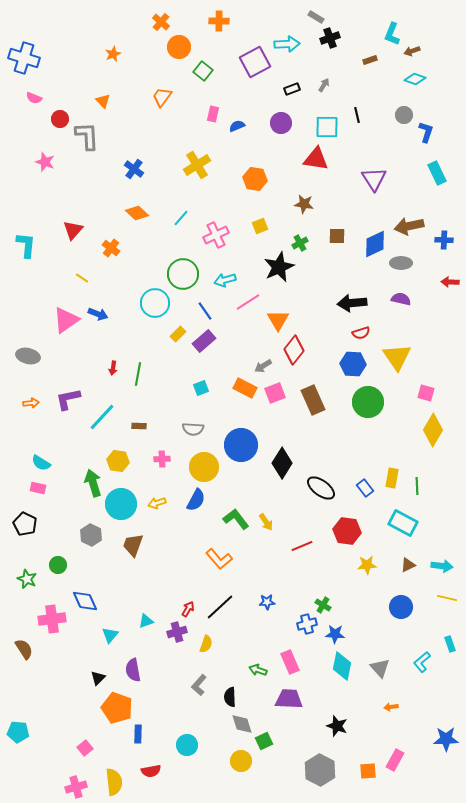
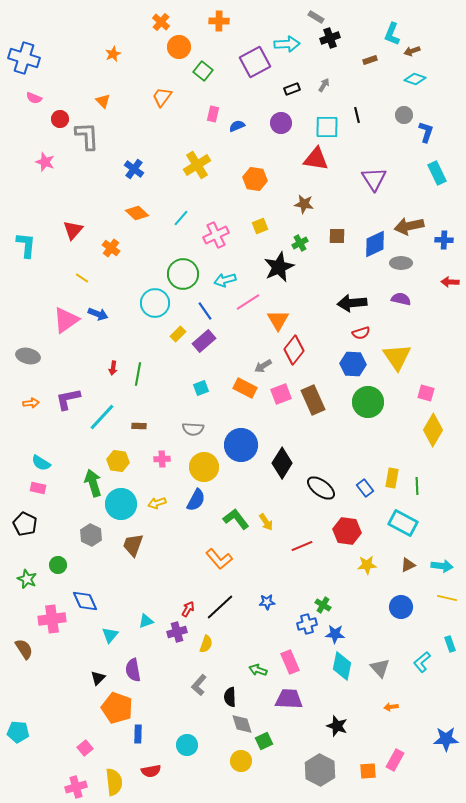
pink square at (275, 393): moved 6 px right, 1 px down
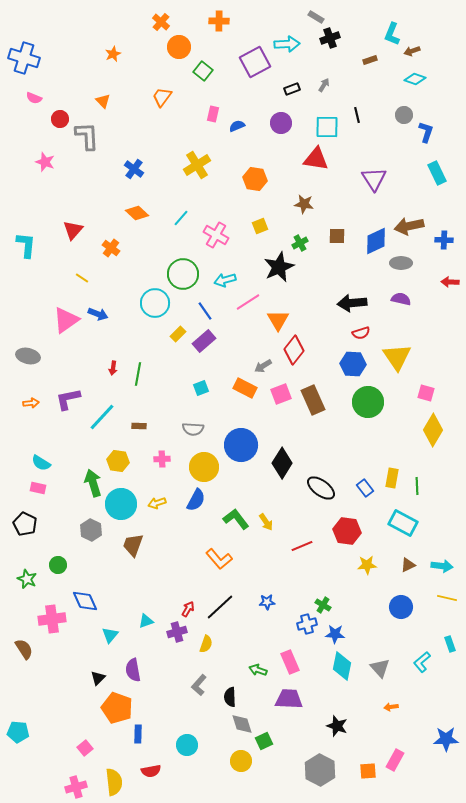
pink cross at (216, 235): rotated 35 degrees counterclockwise
blue diamond at (375, 244): moved 1 px right, 3 px up
gray hexagon at (91, 535): moved 5 px up
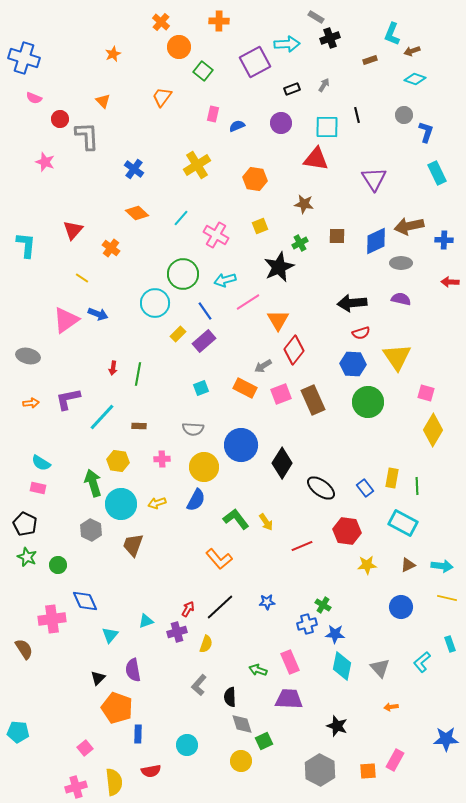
green star at (27, 579): moved 22 px up
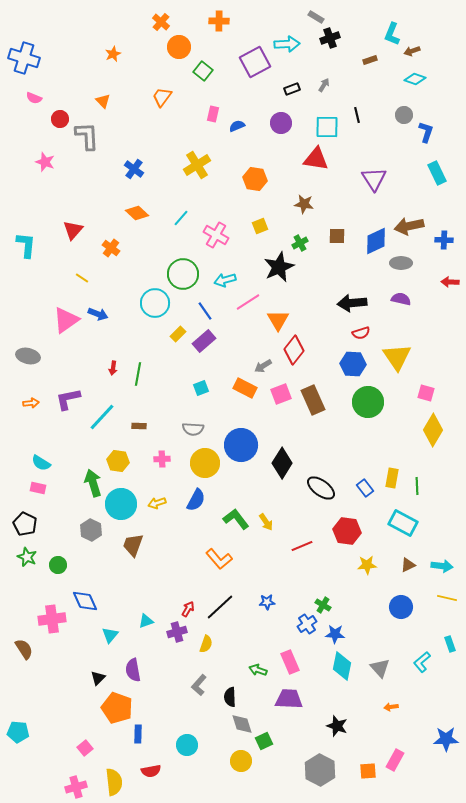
yellow circle at (204, 467): moved 1 px right, 4 px up
blue cross at (307, 624): rotated 18 degrees counterclockwise
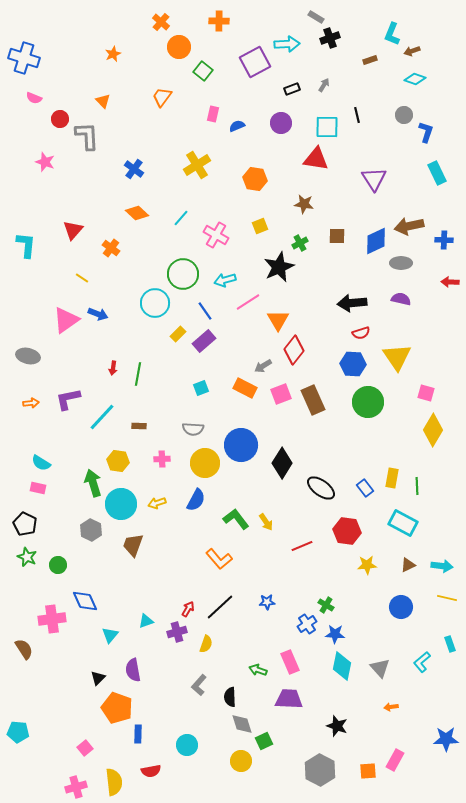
green cross at (323, 605): moved 3 px right
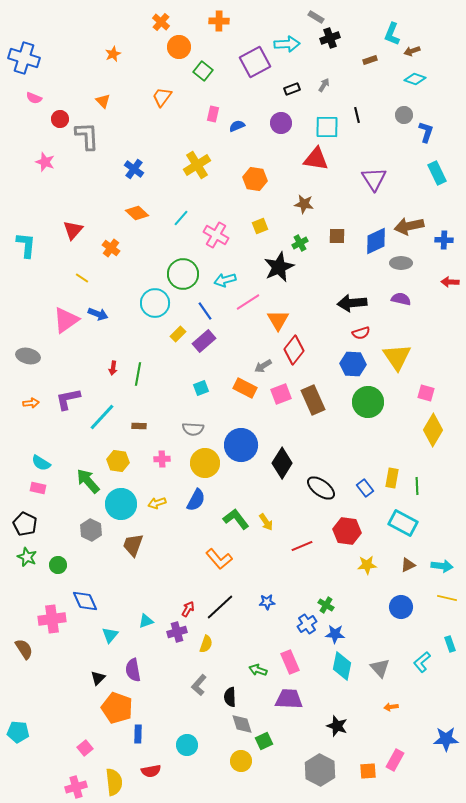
green arrow at (93, 483): moved 5 px left, 2 px up; rotated 24 degrees counterclockwise
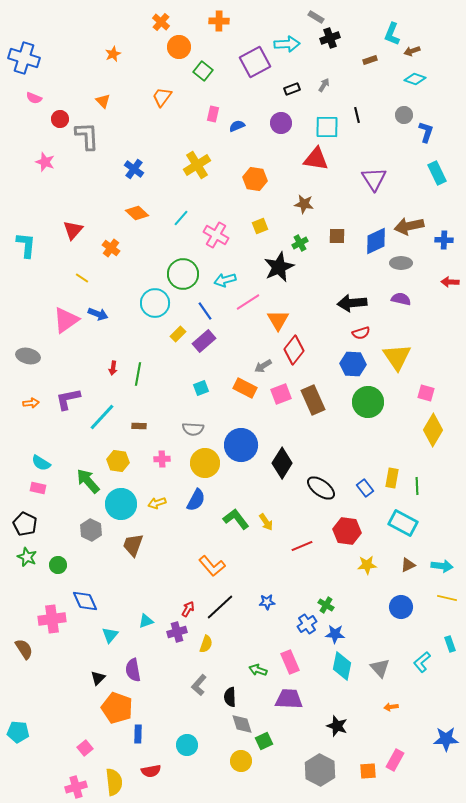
orange L-shape at (219, 559): moved 7 px left, 7 px down
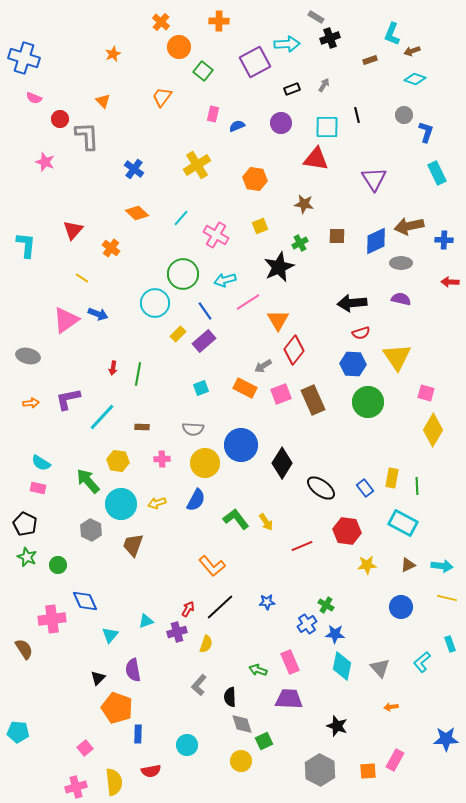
brown rectangle at (139, 426): moved 3 px right, 1 px down
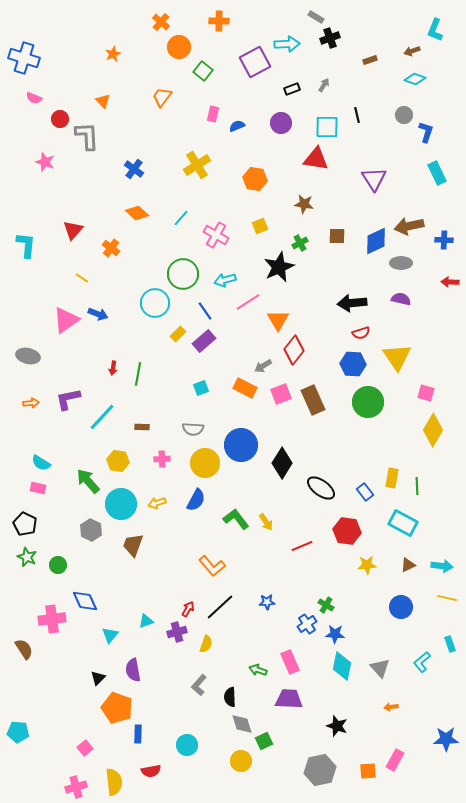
cyan L-shape at (392, 34): moved 43 px right, 4 px up
blue rectangle at (365, 488): moved 4 px down
gray hexagon at (320, 770): rotated 20 degrees clockwise
